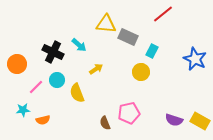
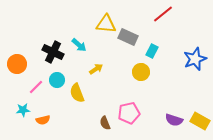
blue star: rotated 25 degrees clockwise
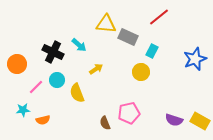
red line: moved 4 px left, 3 px down
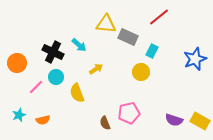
orange circle: moved 1 px up
cyan circle: moved 1 px left, 3 px up
cyan star: moved 4 px left, 5 px down; rotated 16 degrees counterclockwise
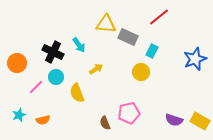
cyan arrow: rotated 14 degrees clockwise
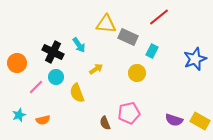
yellow circle: moved 4 px left, 1 px down
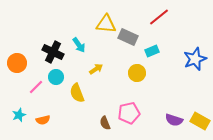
cyan rectangle: rotated 40 degrees clockwise
